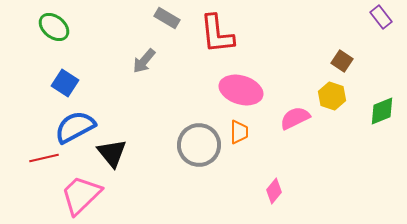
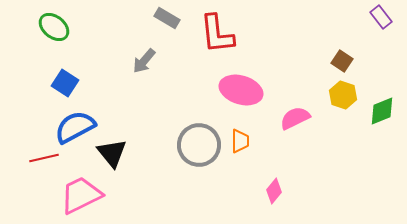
yellow hexagon: moved 11 px right, 1 px up
orange trapezoid: moved 1 px right, 9 px down
pink trapezoid: rotated 18 degrees clockwise
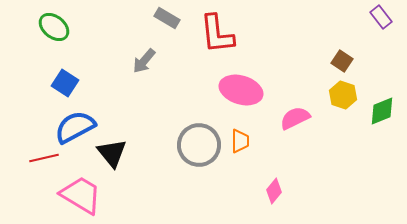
pink trapezoid: rotated 57 degrees clockwise
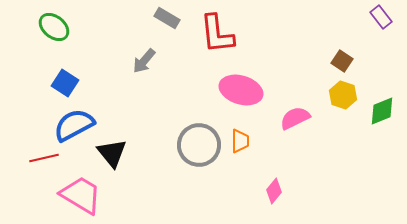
blue semicircle: moved 1 px left, 2 px up
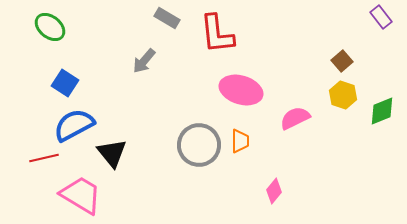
green ellipse: moved 4 px left
brown square: rotated 15 degrees clockwise
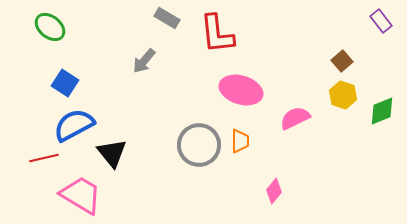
purple rectangle: moved 4 px down
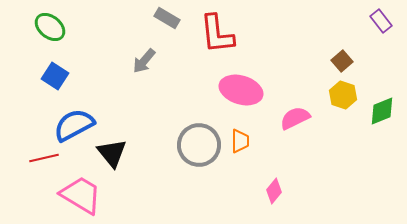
blue square: moved 10 px left, 7 px up
